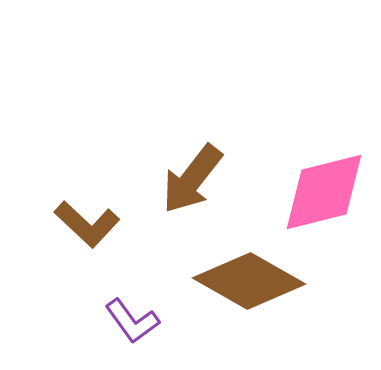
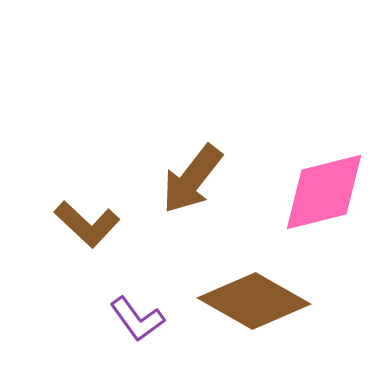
brown diamond: moved 5 px right, 20 px down
purple L-shape: moved 5 px right, 2 px up
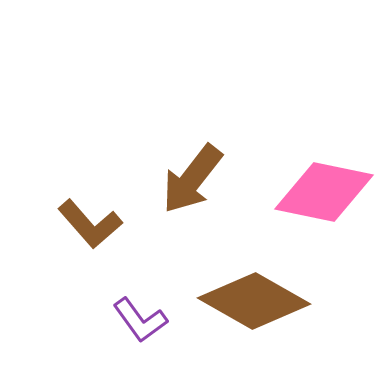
pink diamond: rotated 26 degrees clockwise
brown L-shape: moved 3 px right; rotated 6 degrees clockwise
purple L-shape: moved 3 px right, 1 px down
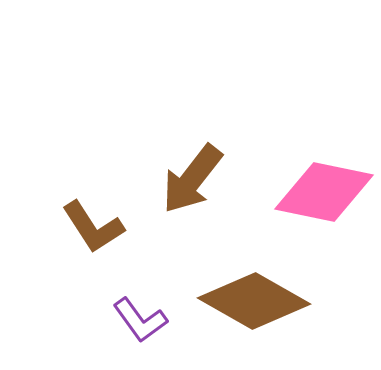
brown L-shape: moved 3 px right, 3 px down; rotated 8 degrees clockwise
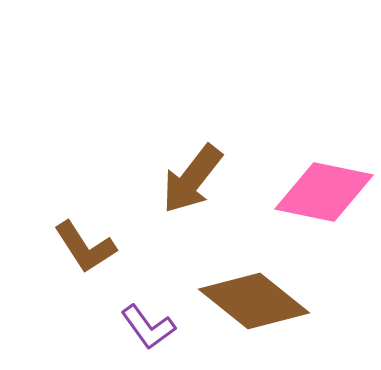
brown L-shape: moved 8 px left, 20 px down
brown diamond: rotated 9 degrees clockwise
purple L-shape: moved 8 px right, 7 px down
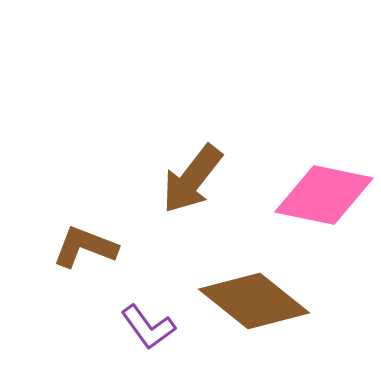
pink diamond: moved 3 px down
brown L-shape: rotated 144 degrees clockwise
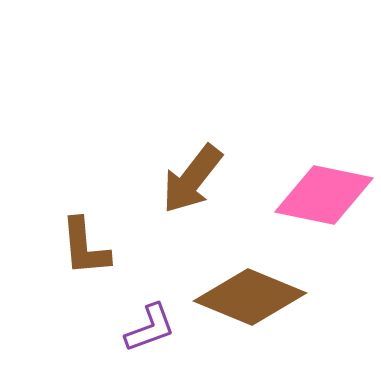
brown L-shape: rotated 116 degrees counterclockwise
brown diamond: moved 4 px left, 4 px up; rotated 16 degrees counterclockwise
purple L-shape: moved 2 px right, 1 px down; rotated 74 degrees counterclockwise
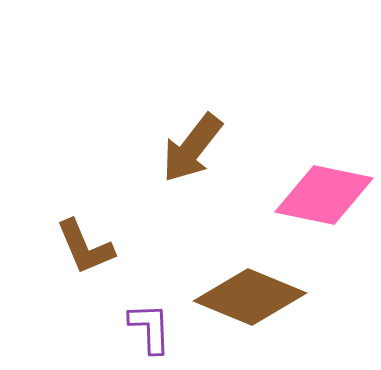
brown arrow: moved 31 px up
brown L-shape: rotated 18 degrees counterclockwise
purple L-shape: rotated 72 degrees counterclockwise
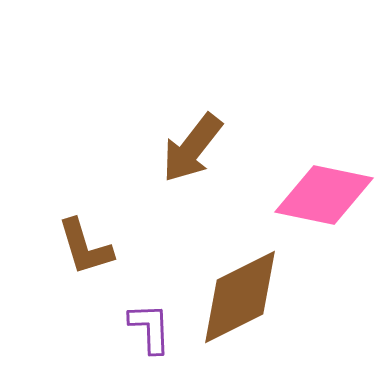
brown L-shape: rotated 6 degrees clockwise
brown diamond: moved 10 px left; rotated 49 degrees counterclockwise
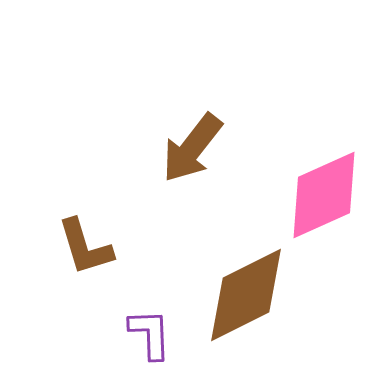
pink diamond: rotated 36 degrees counterclockwise
brown diamond: moved 6 px right, 2 px up
purple L-shape: moved 6 px down
